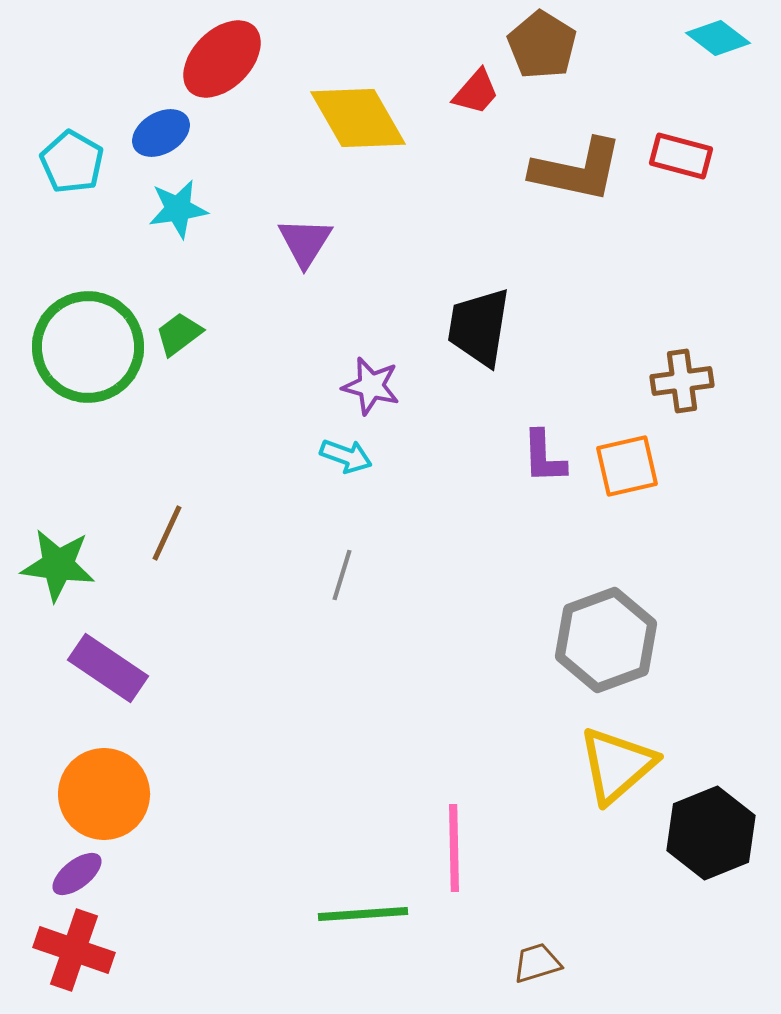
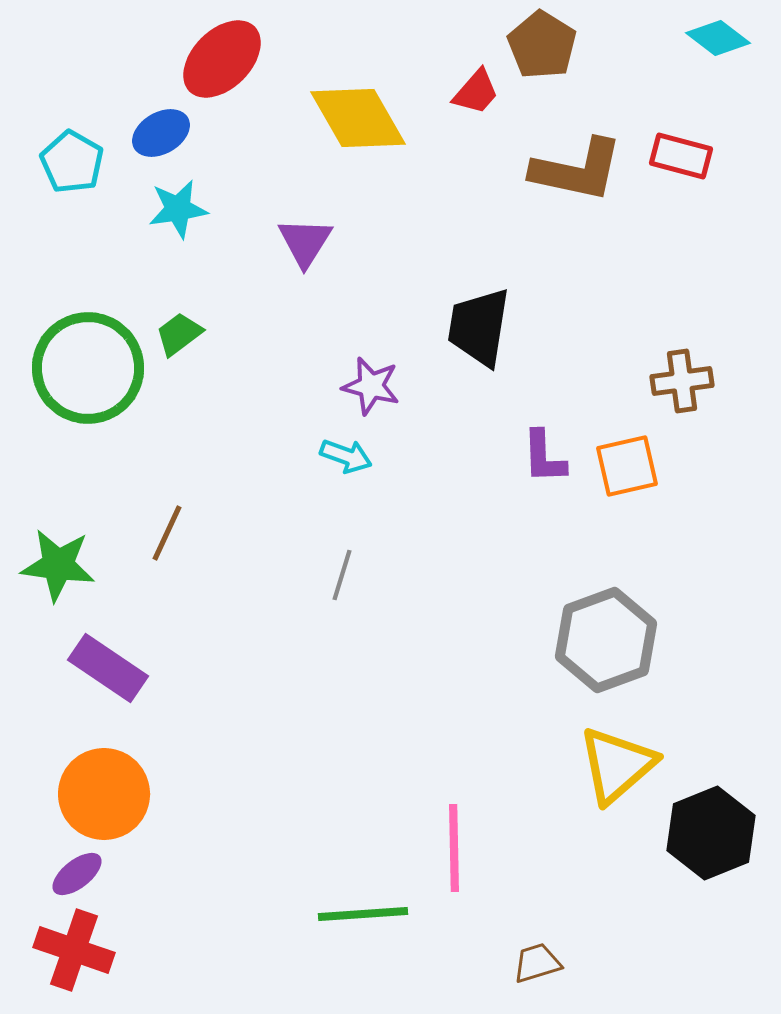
green circle: moved 21 px down
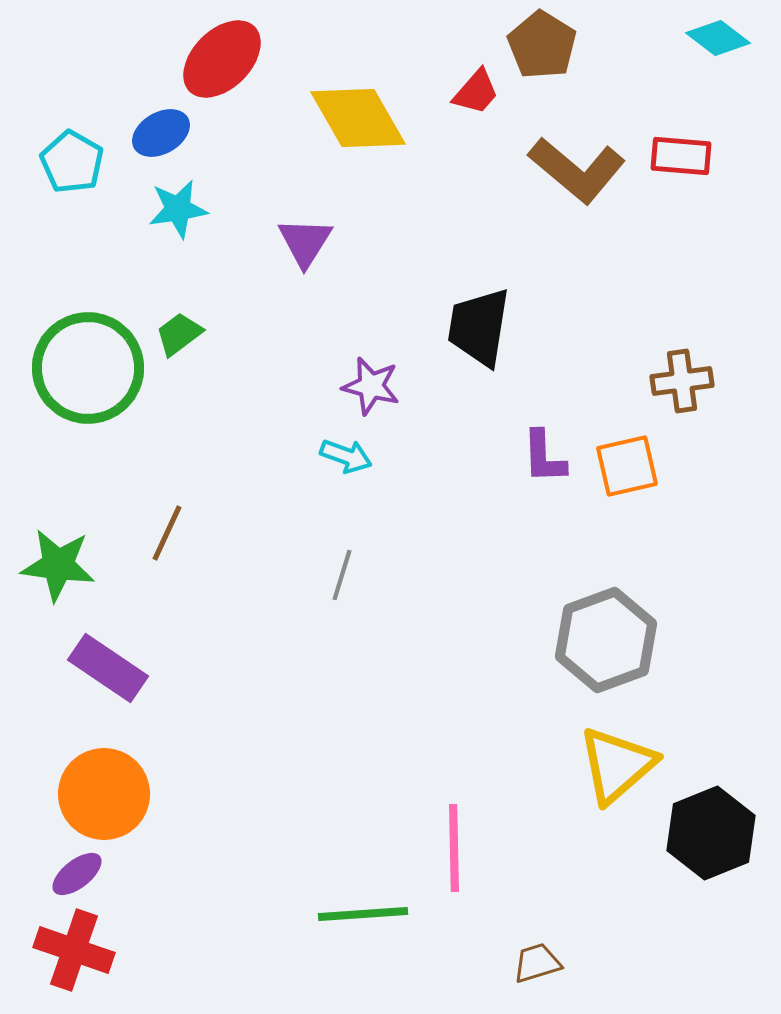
red rectangle: rotated 10 degrees counterclockwise
brown L-shape: rotated 28 degrees clockwise
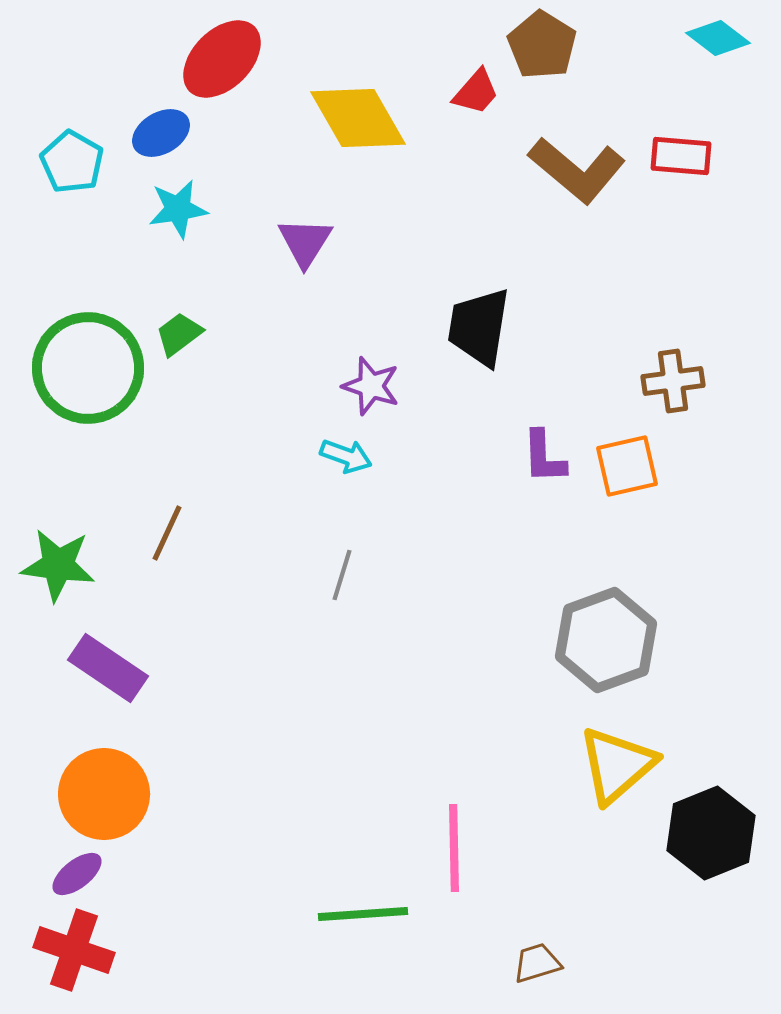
brown cross: moved 9 px left
purple star: rotated 4 degrees clockwise
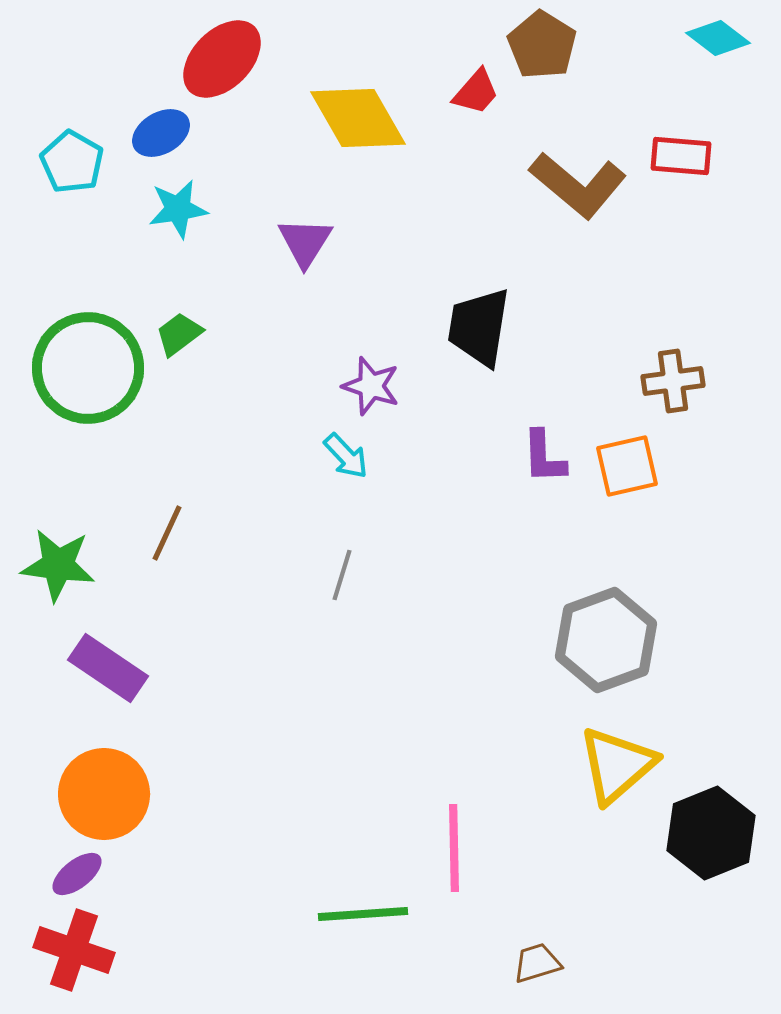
brown L-shape: moved 1 px right, 15 px down
cyan arrow: rotated 27 degrees clockwise
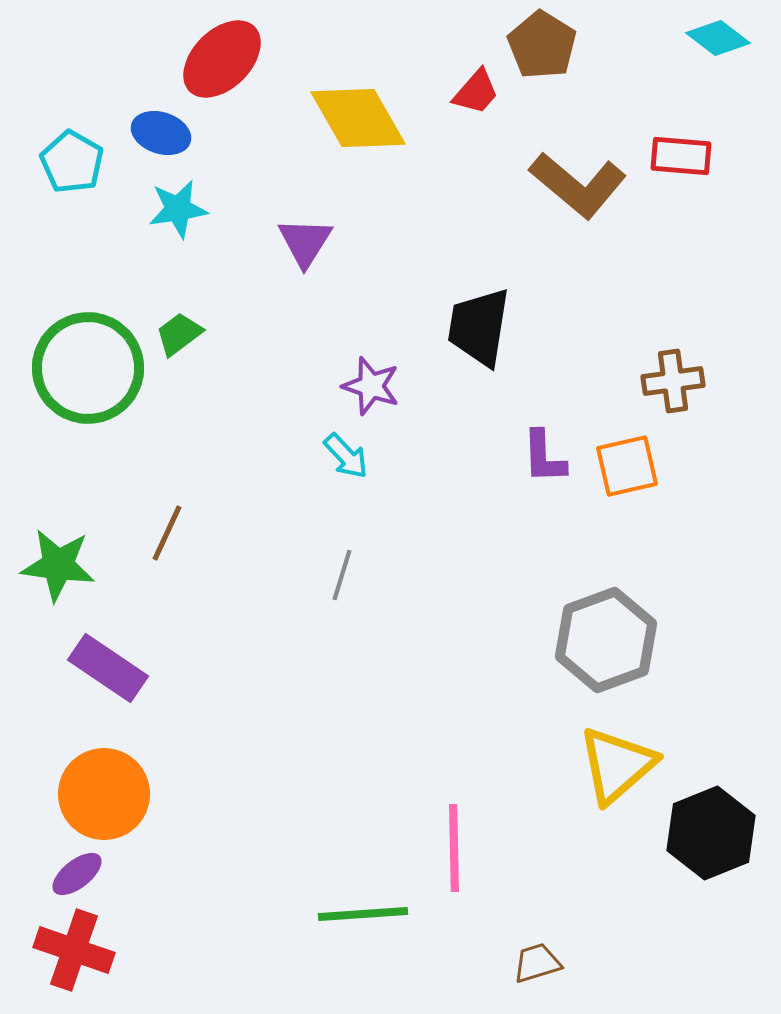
blue ellipse: rotated 48 degrees clockwise
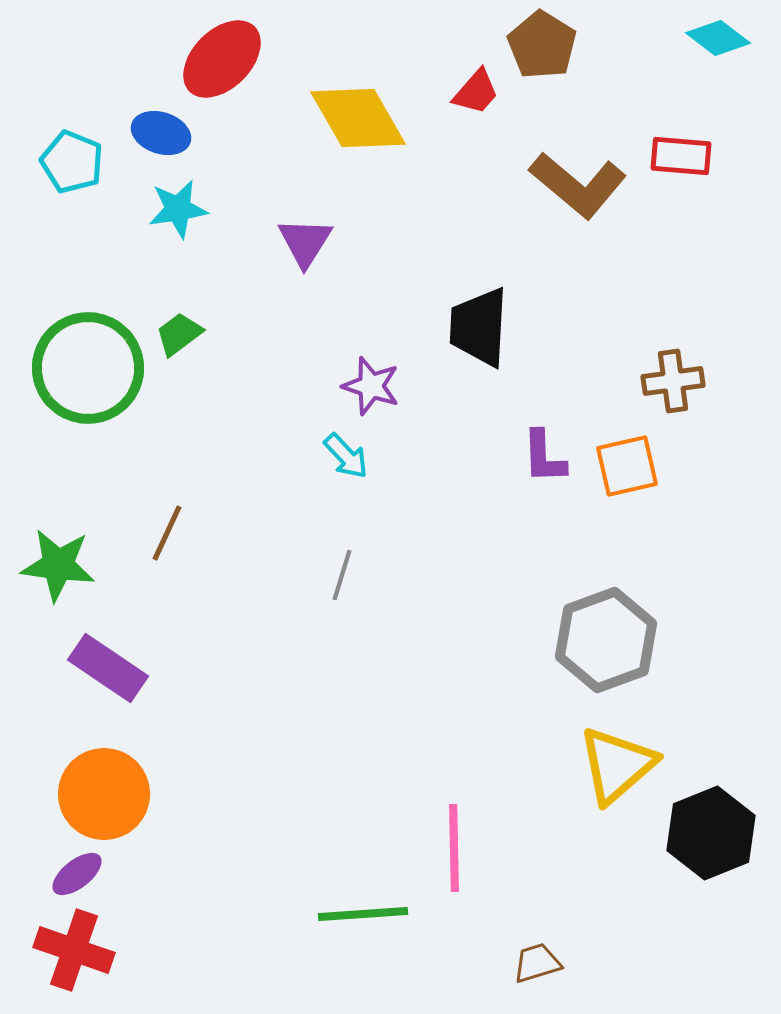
cyan pentagon: rotated 8 degrees counterclockwise
black trapezoid: rotated 6 degrees counterclockwise
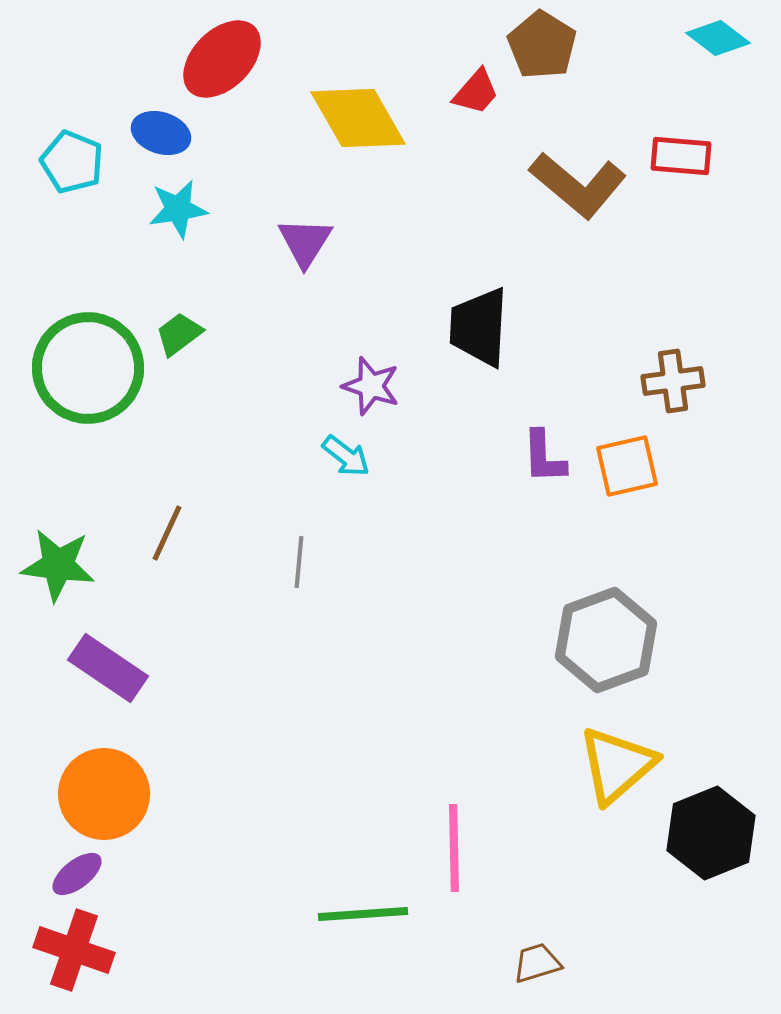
cyan arrow: rotated 9 degrees counterclockwise
gray line: moved 43 px left, 13 px up; rotated 12 degrees counterclockwise
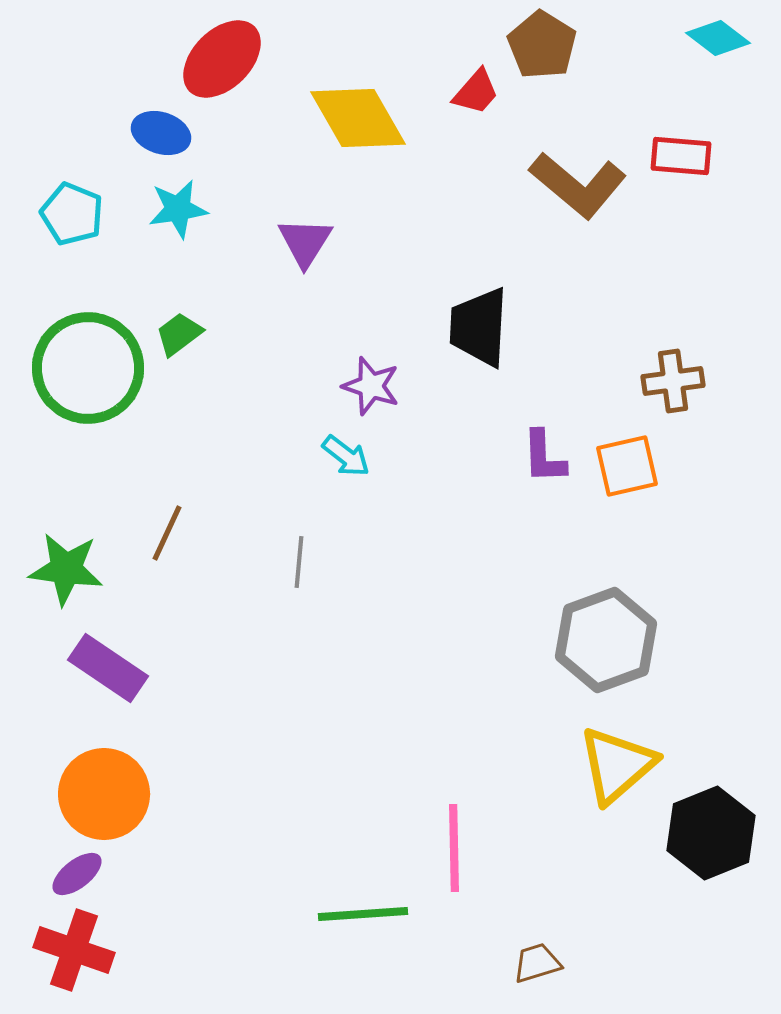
cyan pentagon: moved 52 px down
green star: moved 8 px right, 4 px down
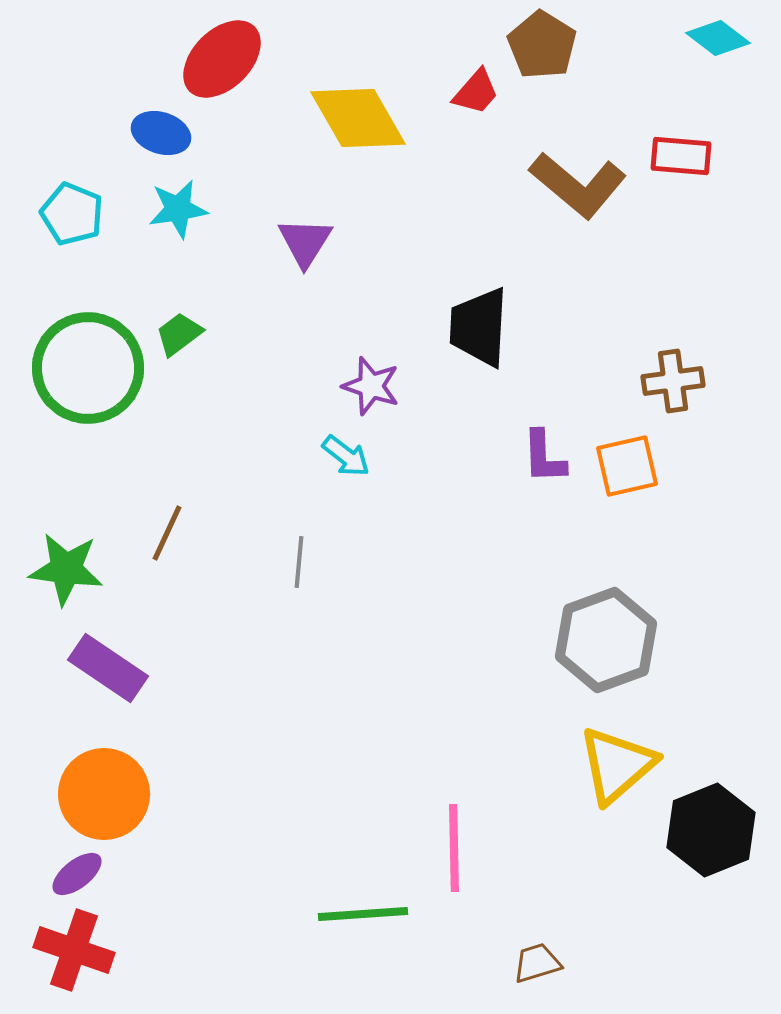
black hexagon: moved 3 px up
